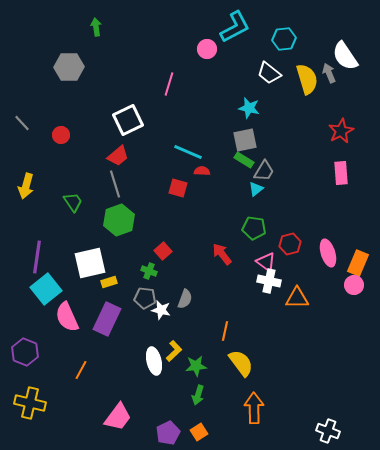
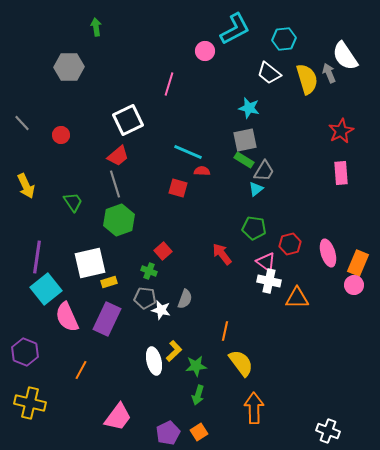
cyan L-shape at (235, 27): moved 2 px down
pink circle at (207, 49): moved 2 px left, 2 px down
yellow arrow at (26, 186): rotated 40 degrees counterclockwise
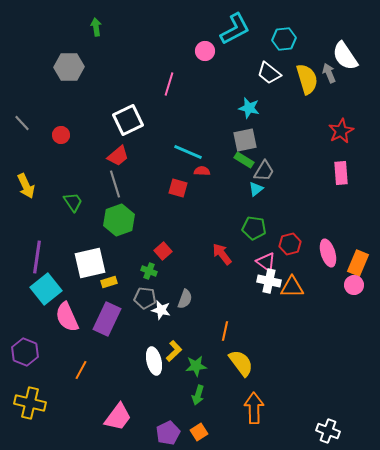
orange triangle at (297, 298): moved 5 px left, 11 px up
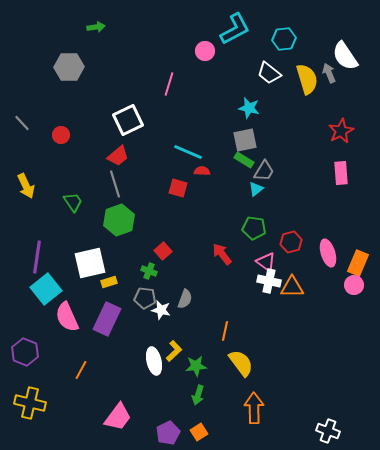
green arrow at (96, 27): rotated 90 degrees clockwise
red hexagon at (290, 244): moved 1 px right, 2 px up
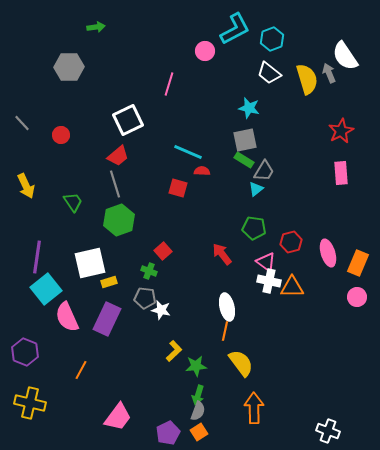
cyan hexagon at (284, 39): moved 12 px left; rotated 15 degrees counterclockwise
pink circle at (354, 285): moved 3 px right, 12 px down
gray semicircle at (185, 299): moved 13 px right, 112 px down
white ellipse at (154, 361): moved 73 px right, 54 px up
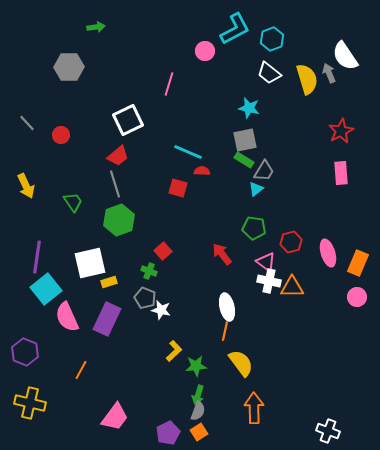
gray line at (22, 123): moved 5 px right
gray pentagon at (145, 298): rotated 15 degrees clockwise
pink trapezoid at (118, 417): moved 3 px left
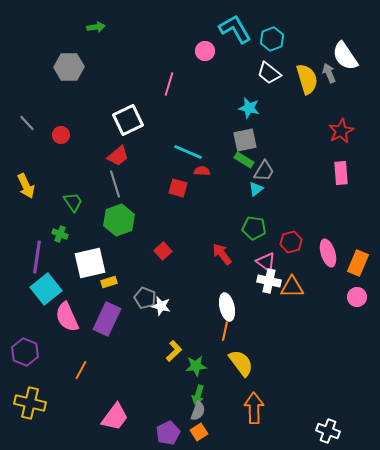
cyan L-shape at (235, 29): rotated 92 degrees counterclockwise
green cross at (149, 271): moved 89 px left, 37 px up
white star at (161, 310): moved 4 px up
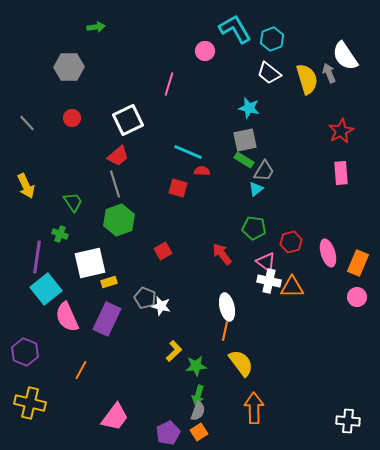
red circle at (61, 135): moved 11 px right, 17 px up
red square at (163, 251): rotated 12 degrees clockwise
white cross at (328, 431): moved 20 px right, 10 px up; rotated 15 degrees counterclockwise
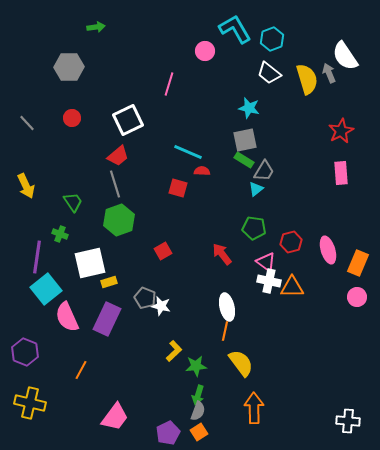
pink ellipse at (328, 253): moved 3 px up
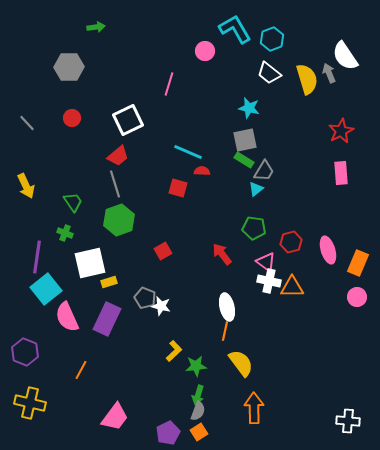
green cross at (60, 234): moved 5 px right, 1 px up
